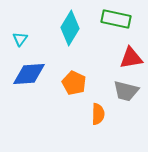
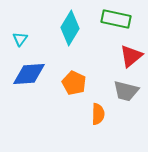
red triangle: moved 2 px up; rotated 30 degrees counterclockwise
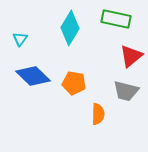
blue diamond: moved 4 px right, 2 px down; rotated 48 degrees clockwise
orange pentagon: rotated 15 degrees counterclockwise
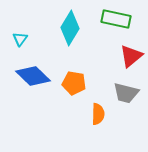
gray trapezoid: moved 2 px down
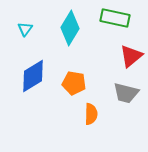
green rectangle: moved 1 px left, 1 px up
cyan triangle: moved 5 px right, 10 px up
blue diamond: rotated 76 degrees counterclockwise
orange semicircle: moved 7 px left
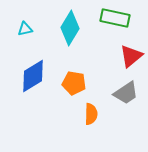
cyan triangle: rotated 42 degrees clockwise
gray trapezoid: rotated 48 degrees counterclockwise
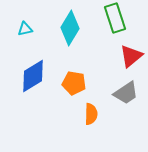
green rectangle: rotated 60 degrees clockwise
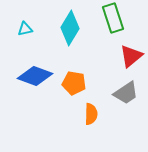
green rectangle: moved 2 px left
blue diamond: moved 2 px right; rotated 52 degrees clockwise
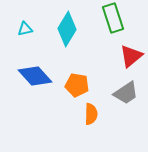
cyan diamond: moved 3 px left, 1 px down
blue diamond: rotated 28 degrees clockwise
orange pentagon: moved 3 px right, 2 px down
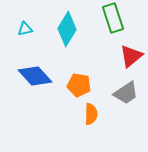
orange pentagon: moved 2 px right
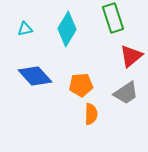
orange pentagon: moved 2 px right; rotated 15 degrees counterclockwise
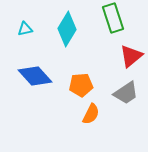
orange semicircle: rotated 25 degrees clockwise
